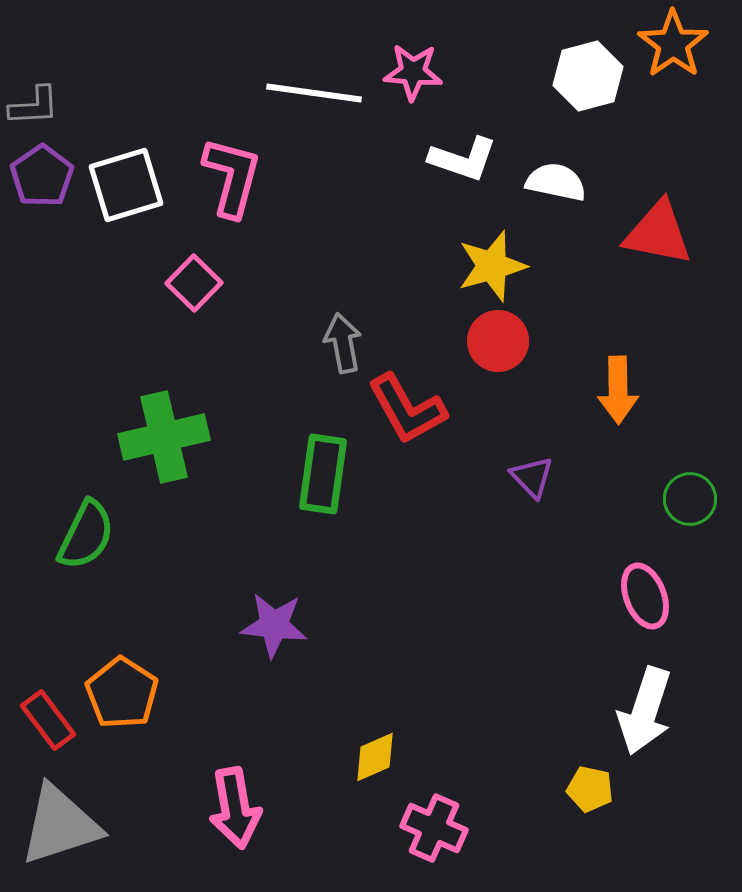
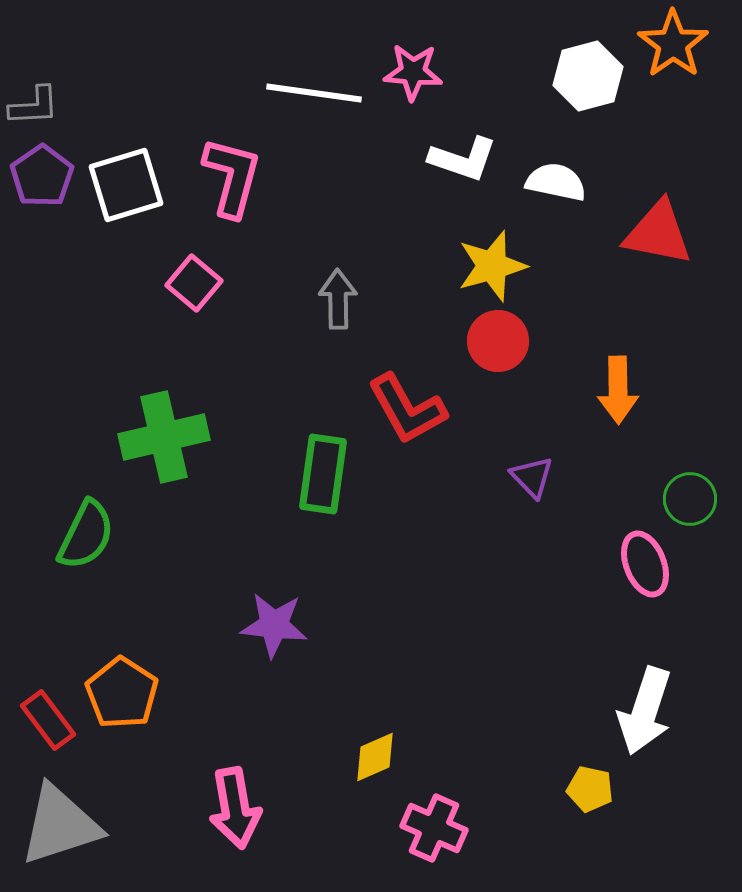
pink square: rotated 4 degrees counterclockwise
gray arrow: moved 5 px left, 44 px up; rotated 10 degrees clockwise
pink ellipse: moved 32 px up
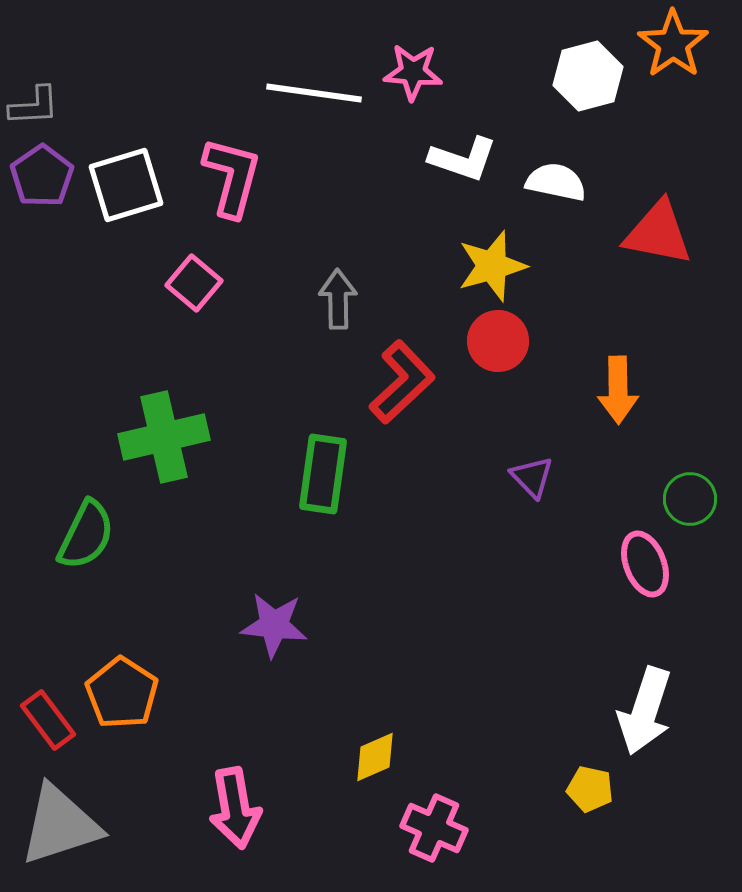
red L-shape: moved 5 px left, 27 px up; rotated 104 degrees counterclockwise
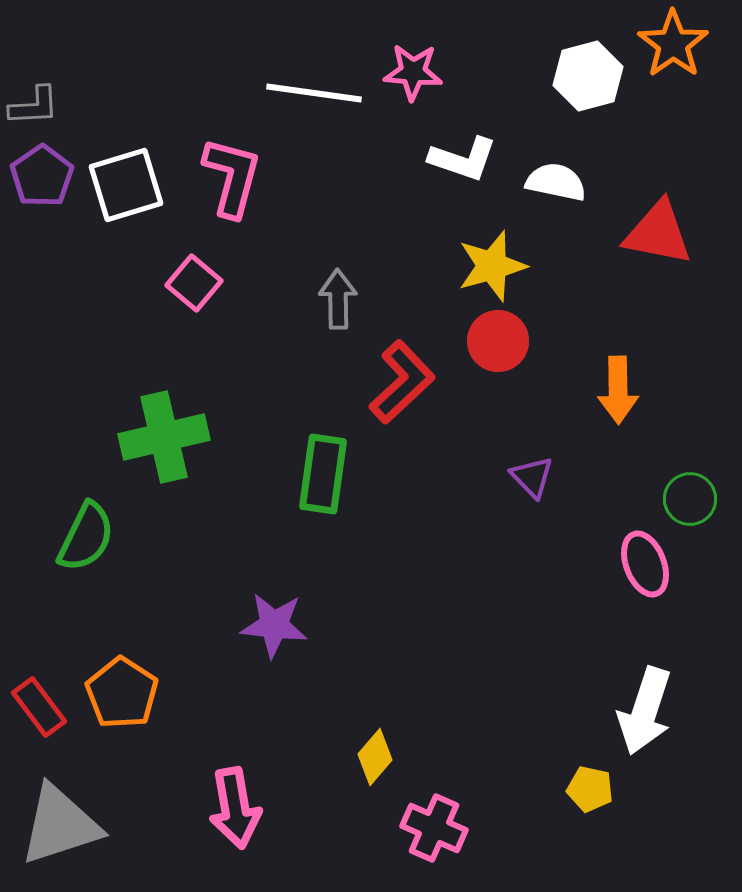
green semicircle: moved 2 px down
red rectangle: moved 9 px left, 13 px up
yellow diamond: rotated 26 degrees counterclockwise
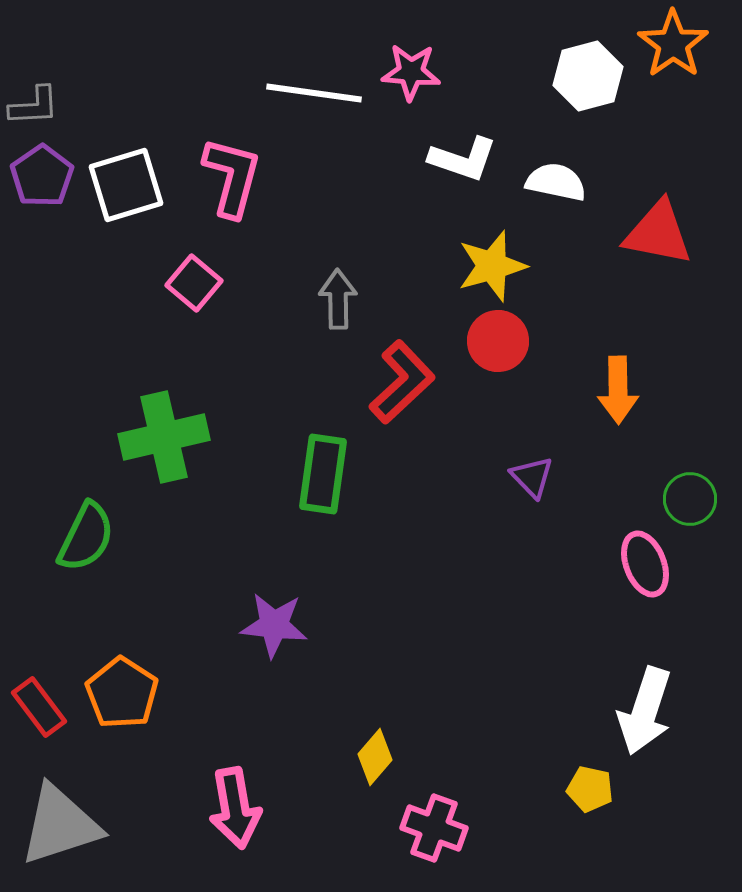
pink star: moved 2 px left
pink cross: rotated 4 degrees counterclockwise
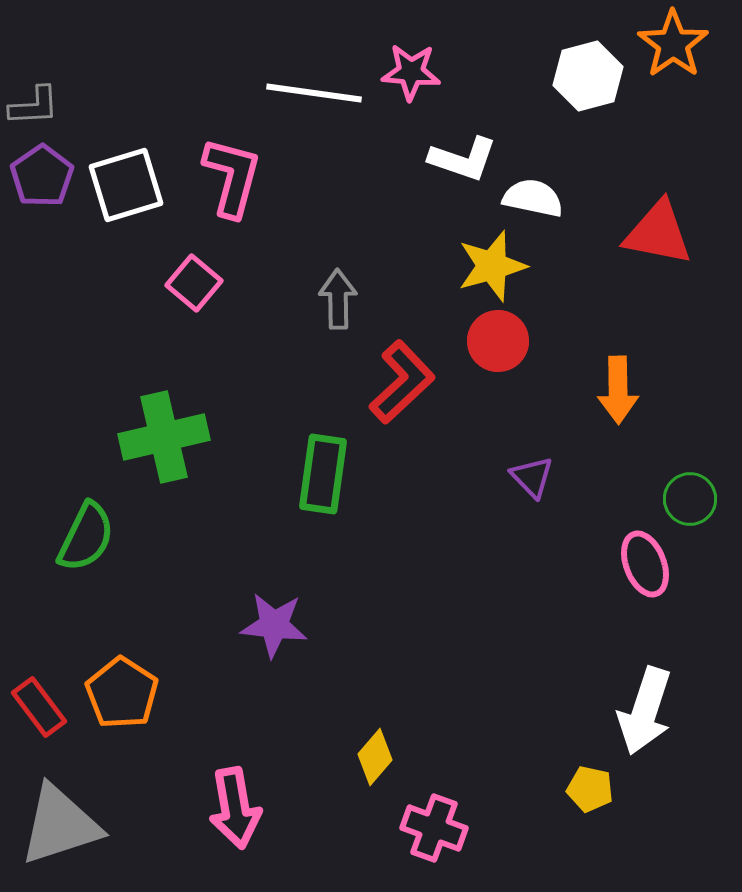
white semicircle: moved 23 px left, 16 px down
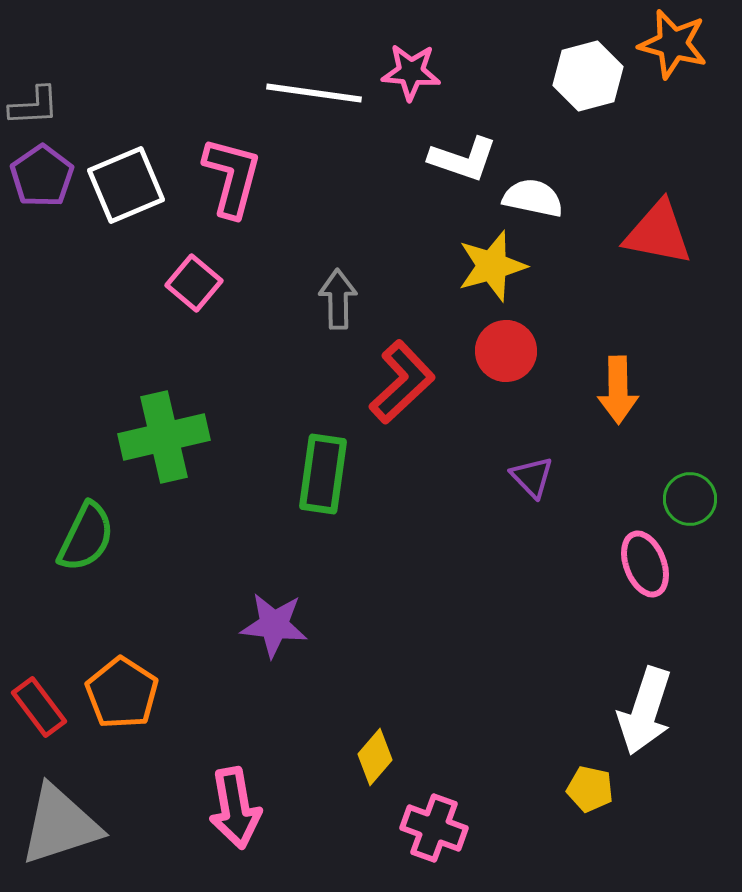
orange star: rotated 22 degrees counterclockwise
white square: rotated 6 degrees counterclockwise
red circle: moved 8 px right, 10 px down
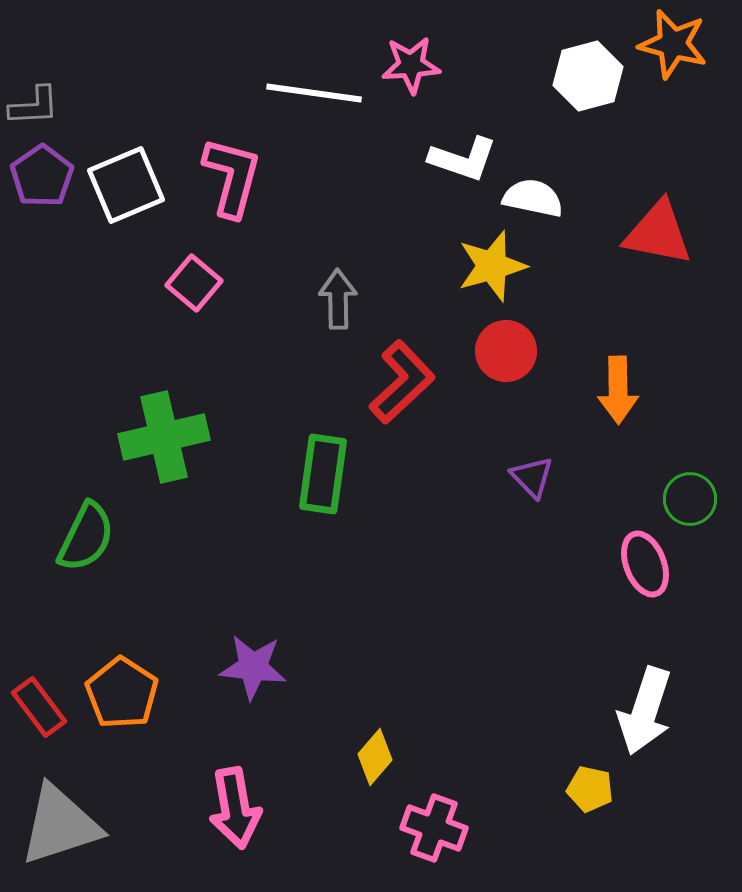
pink star: moved 7 px up; rotated 8 degrees counterclockwise
purple star: moved 21 px left, 42 px down
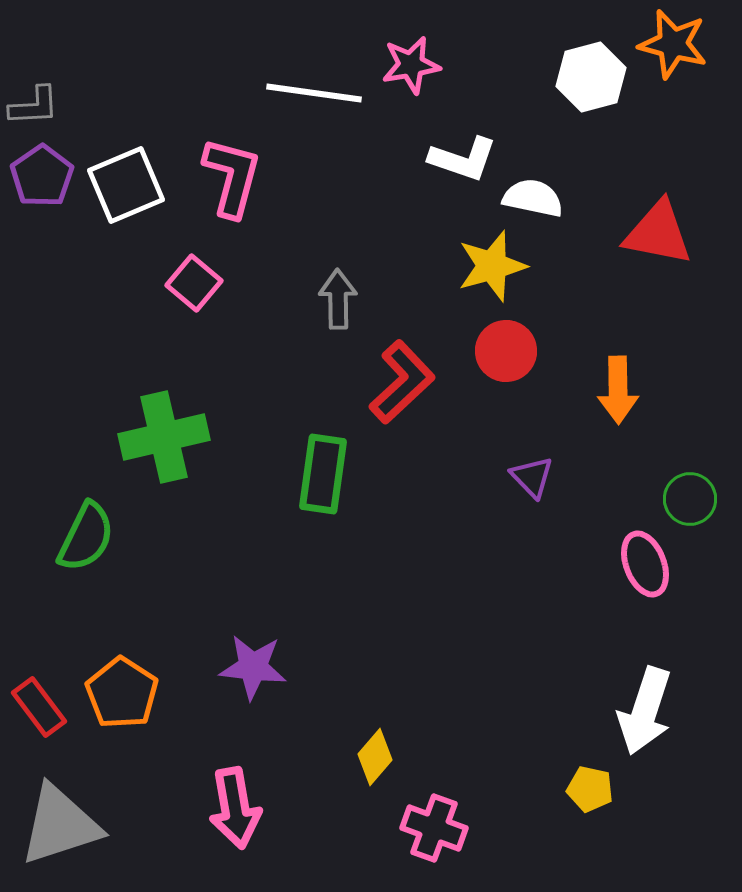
pink star: rotated 6 degrees counterclockwise
white hexagon: moved 3 px right, 1 px down
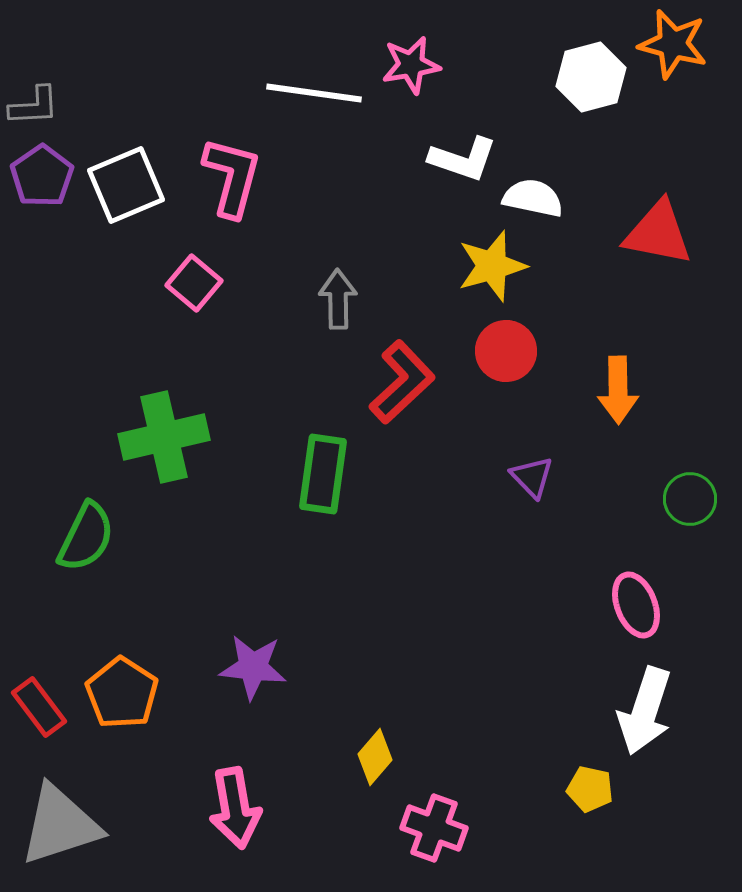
pink ellipse: moved 9 px left, 41 px down
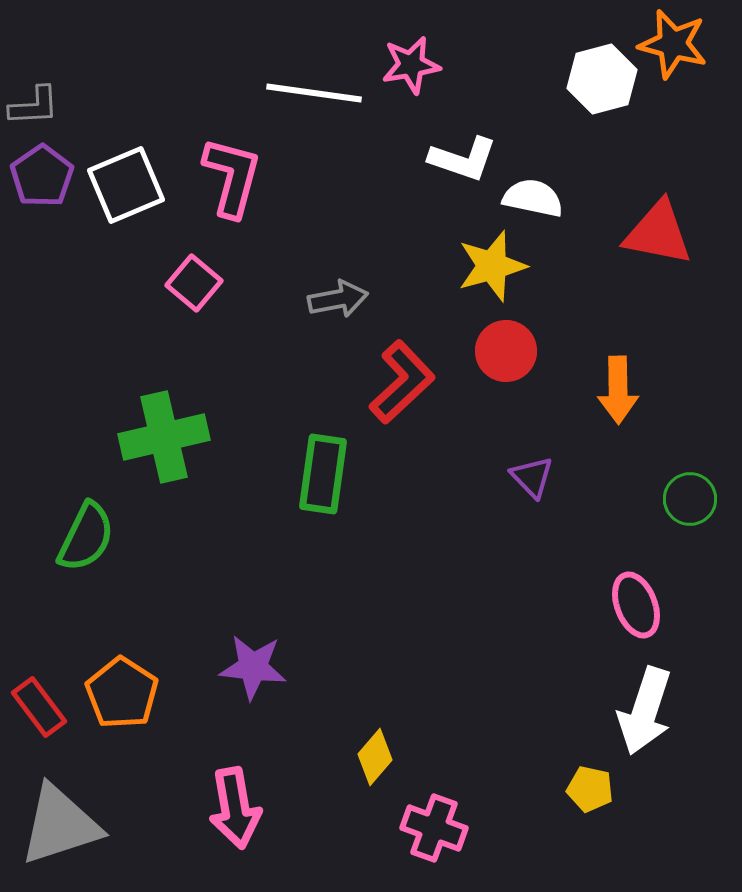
white hexagon: moved 11 px right, 2 px down
gray arrow: rotated 80 degrees clockwise
